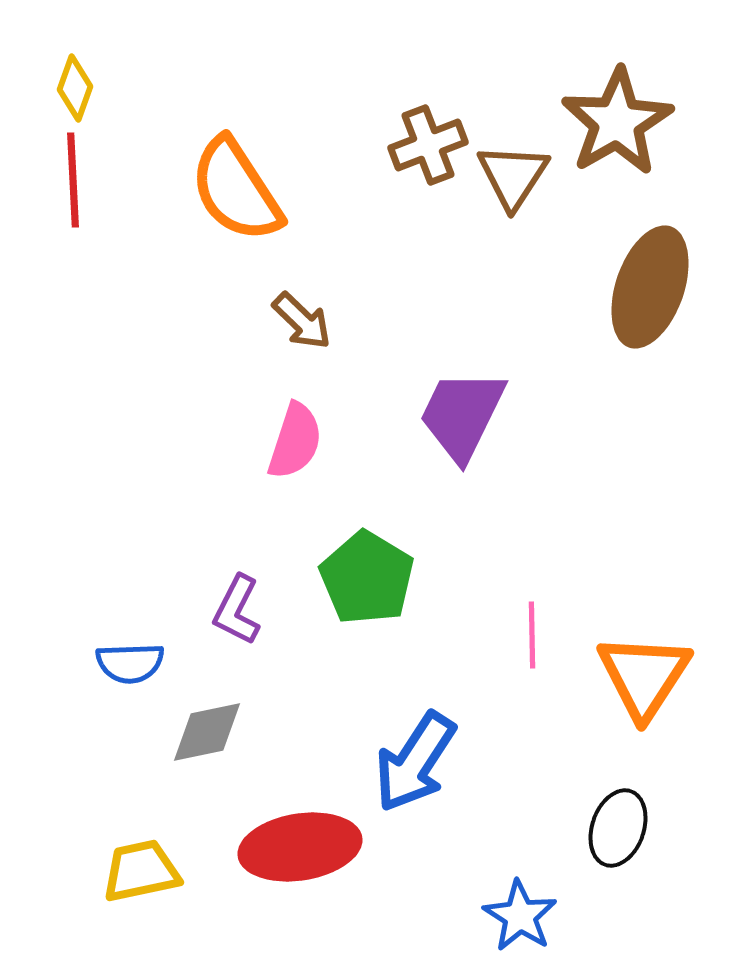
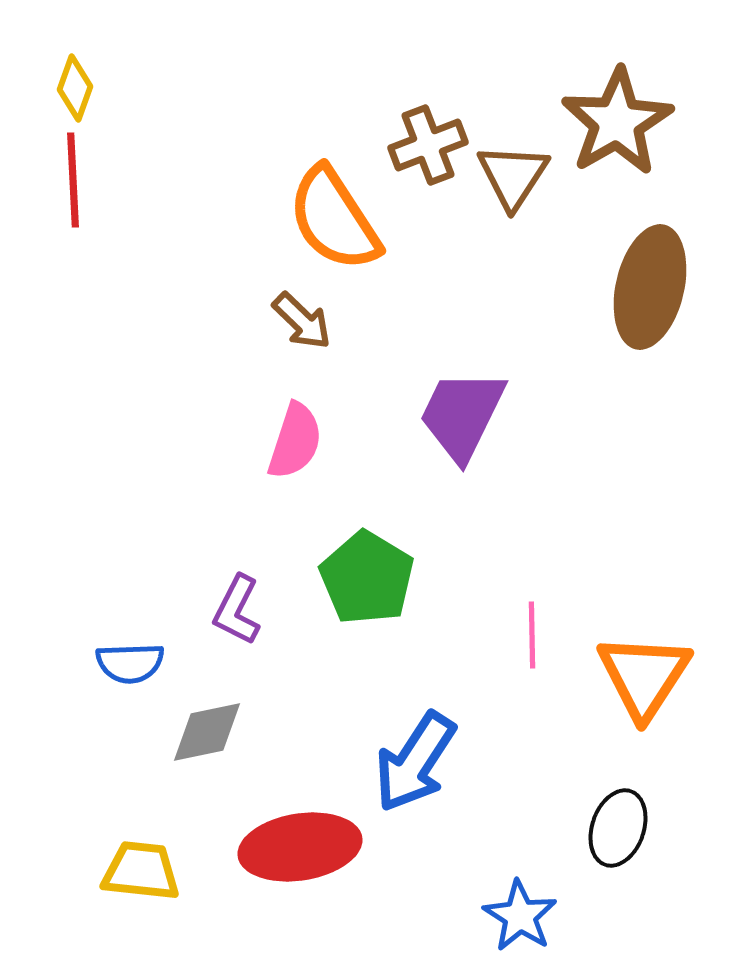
orange semicircle: moved 98 px right, 29 px down
brown ellipse: rotated 6 degrees counterclockwise
yellow trapezoid: rotated 18 degrees clockwise
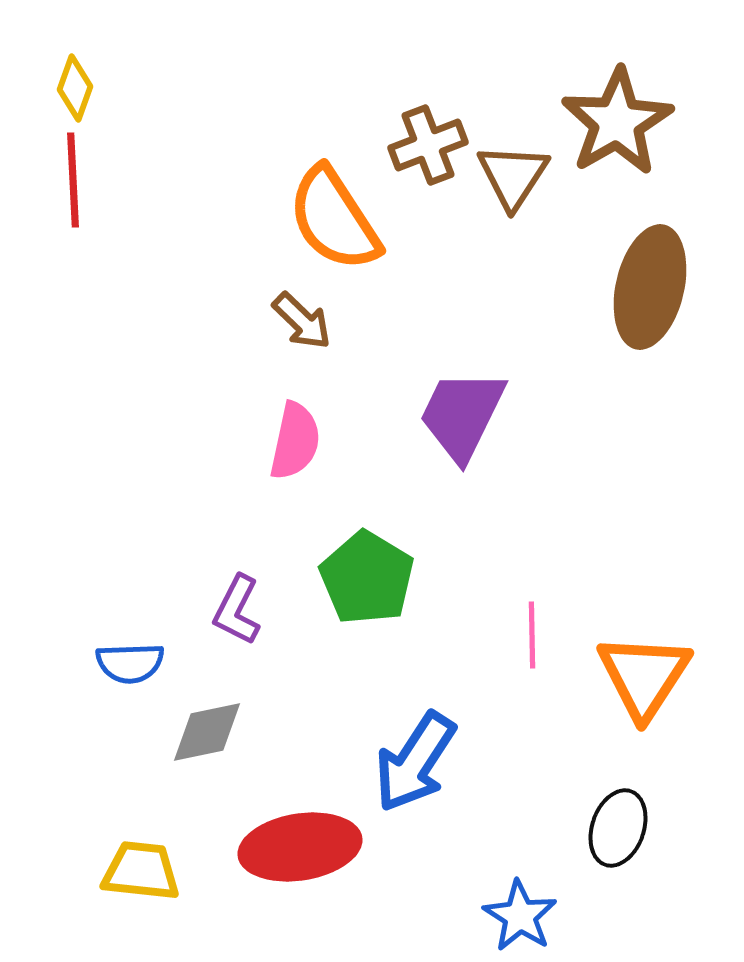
pink semicircle: rotated 6 degrees counterclockwise
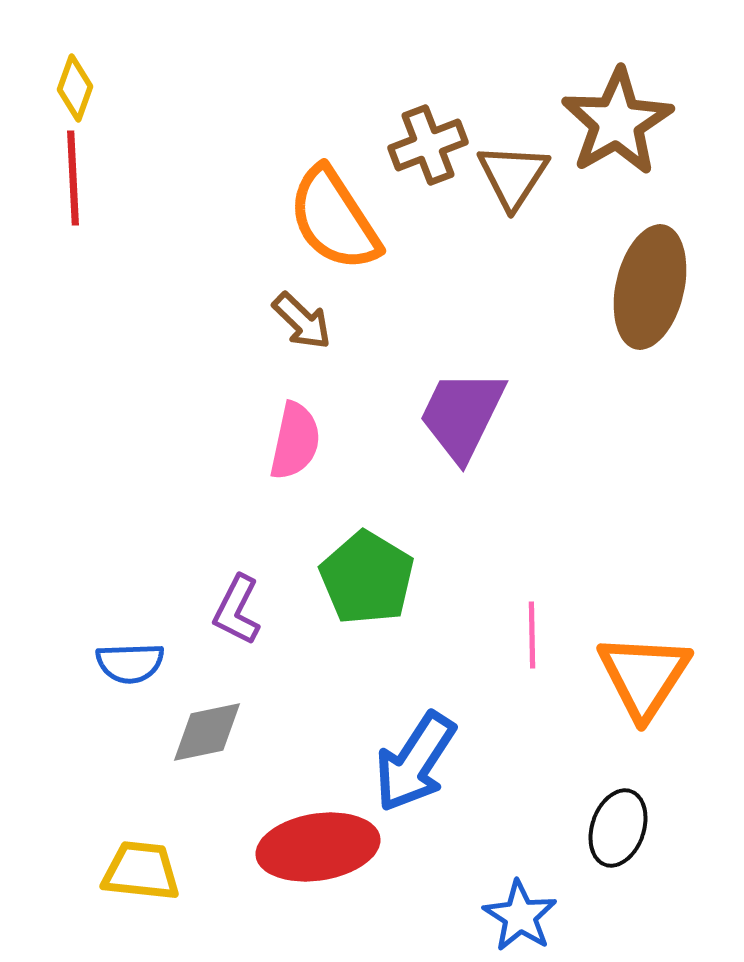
red line: moved 2 px up
red ellipse: moved 18 px right
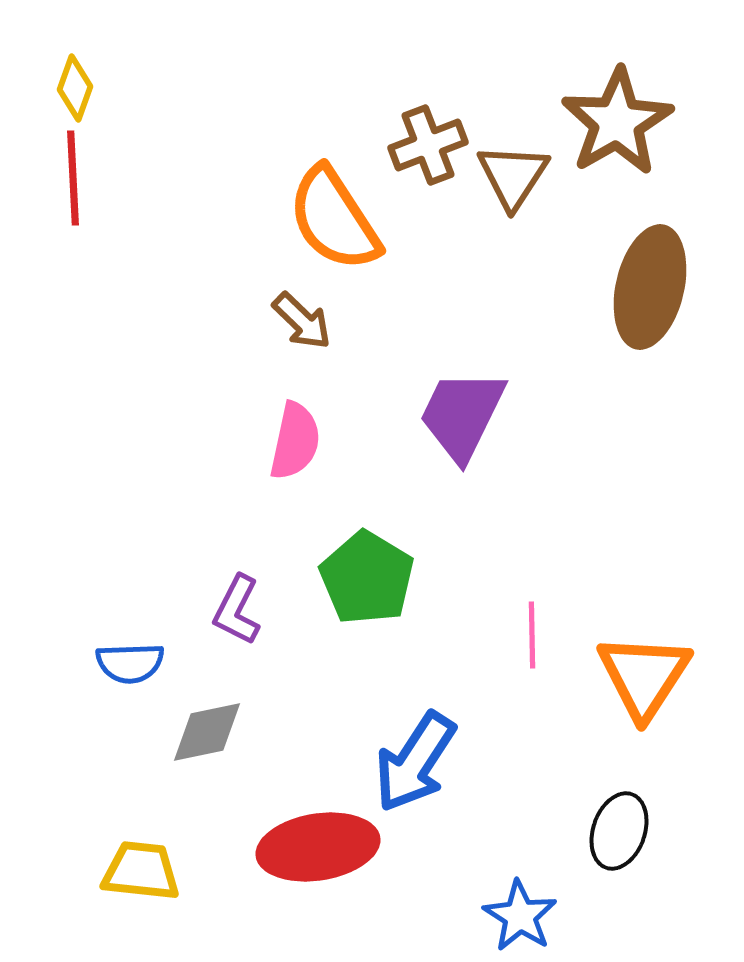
black ellipse: moved 1 px right, 3 px down
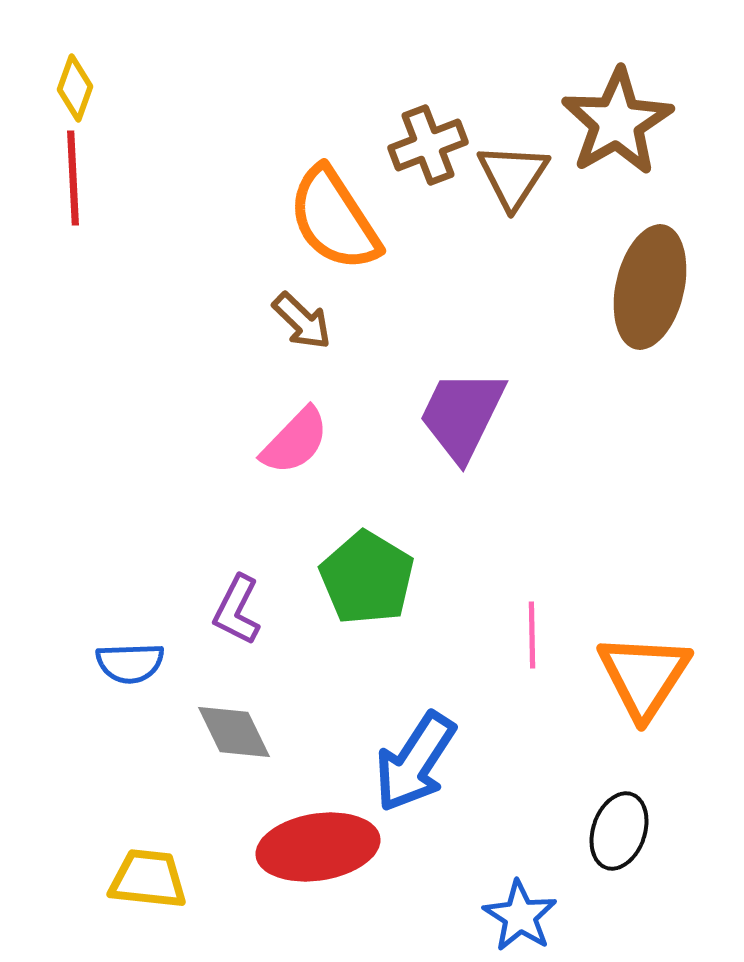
pink semicircle: rotated 32 degrees clockwise
gray diamond: moved 27 px right; rotated 76 degrees clockwise
yellow trapezoid: moved 7 px right, 8 px down
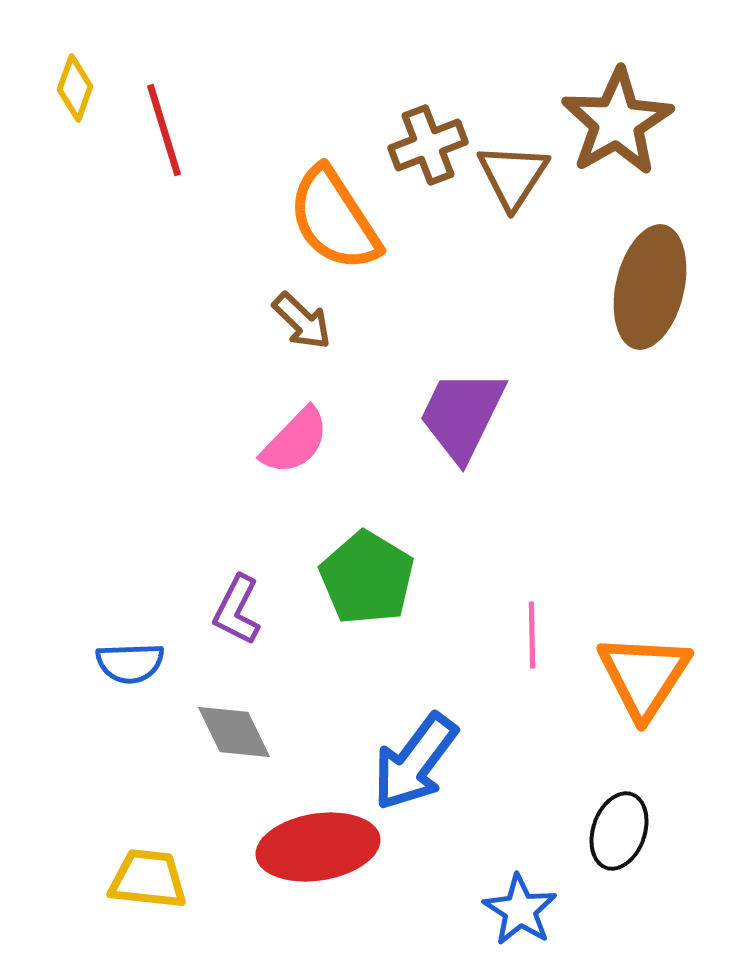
red line: moved 91 px right, 48 px up; rotated 14 degrees counterclockwise
blue arrow: rotated 4 degrees clockwise
blue star: moved 6 px up
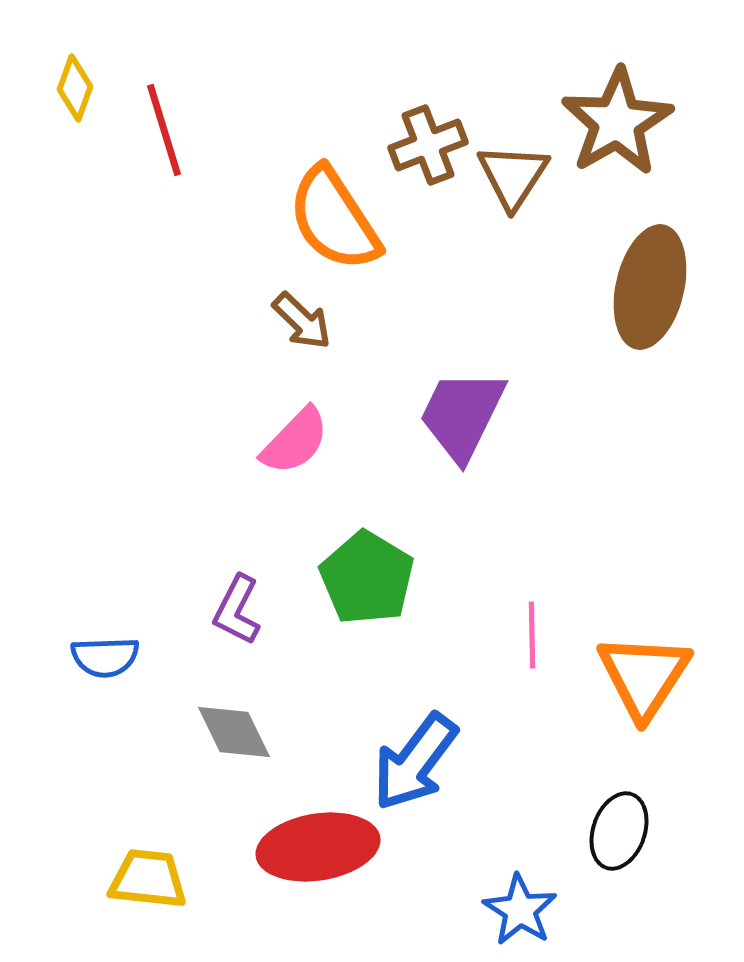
blue semicircle: moved 25 px left, 6 px up
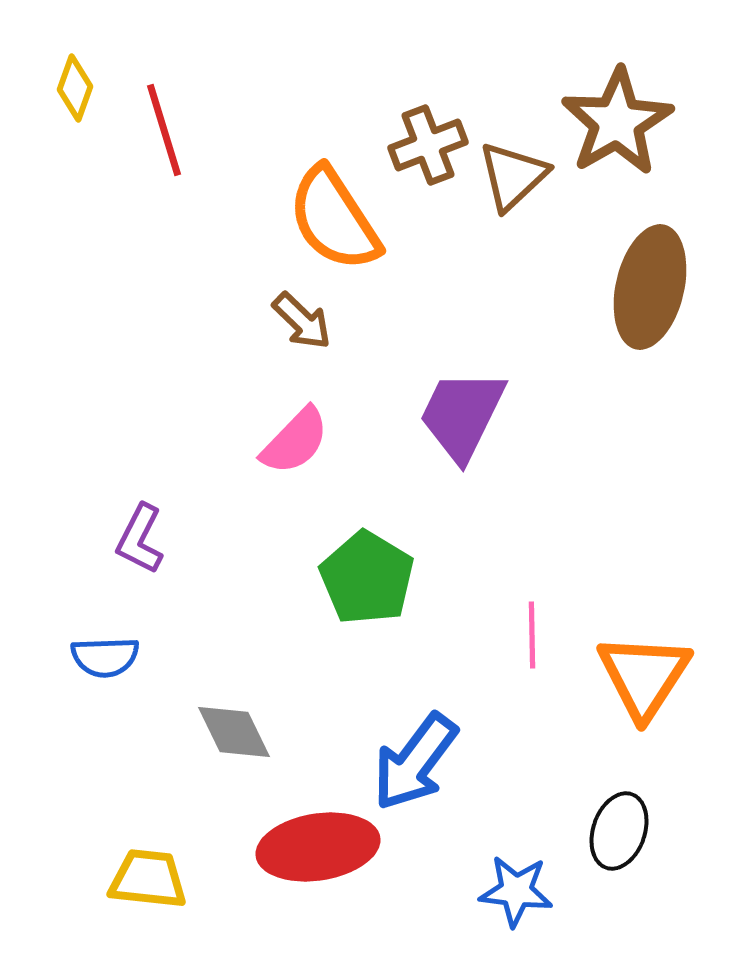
brown triangle: rotated 14 degrees clockwise
purple L-shape: moved 97 px left, 71 px up
blue star: moved 4 px left, 19 px up; rotated 26 degrees counterclockwise
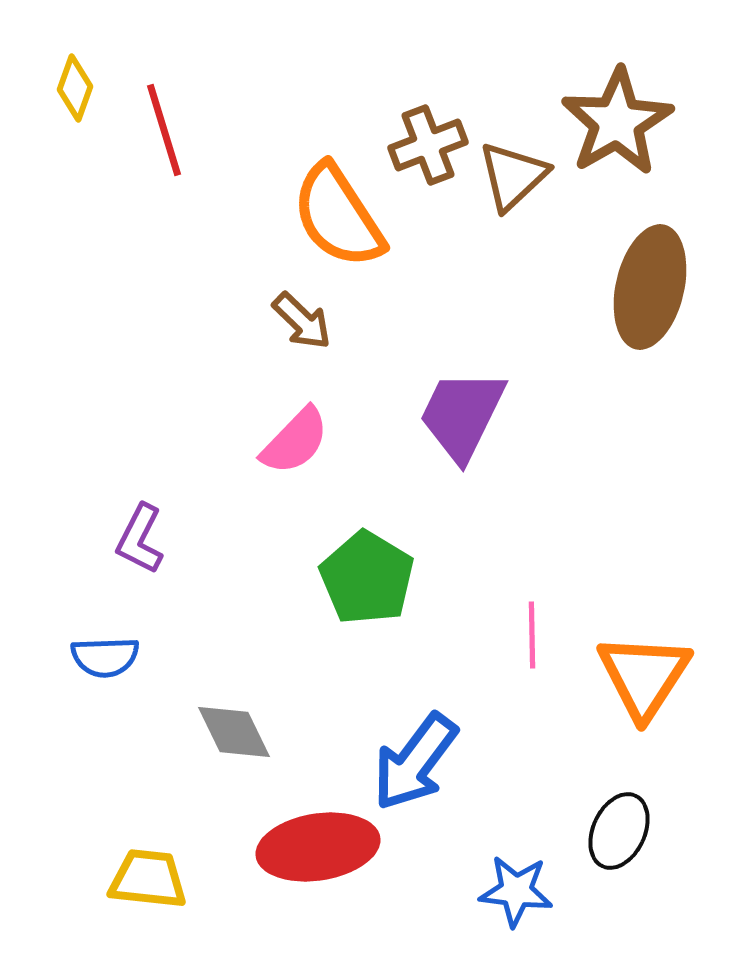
orange semicircle: moved 4 px right, 3 px up
black ellipse: rotated 6 degrees clockwise
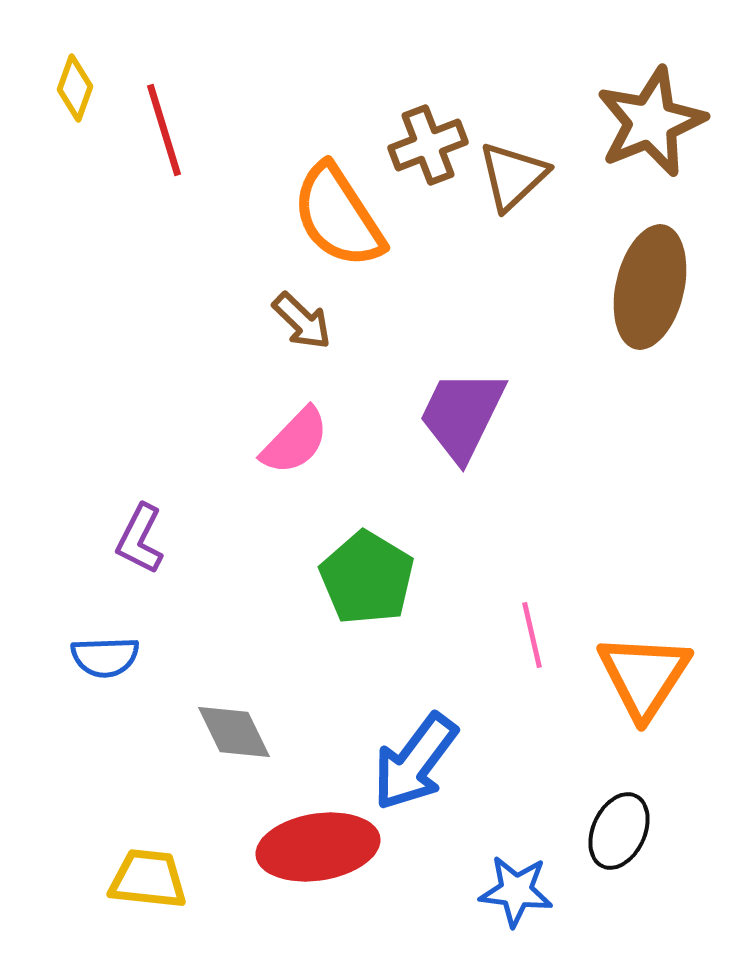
brown star: moved 34 px right; rotated 8 degrees clockwise
pink line: rotated 12 degrees counterclockwise
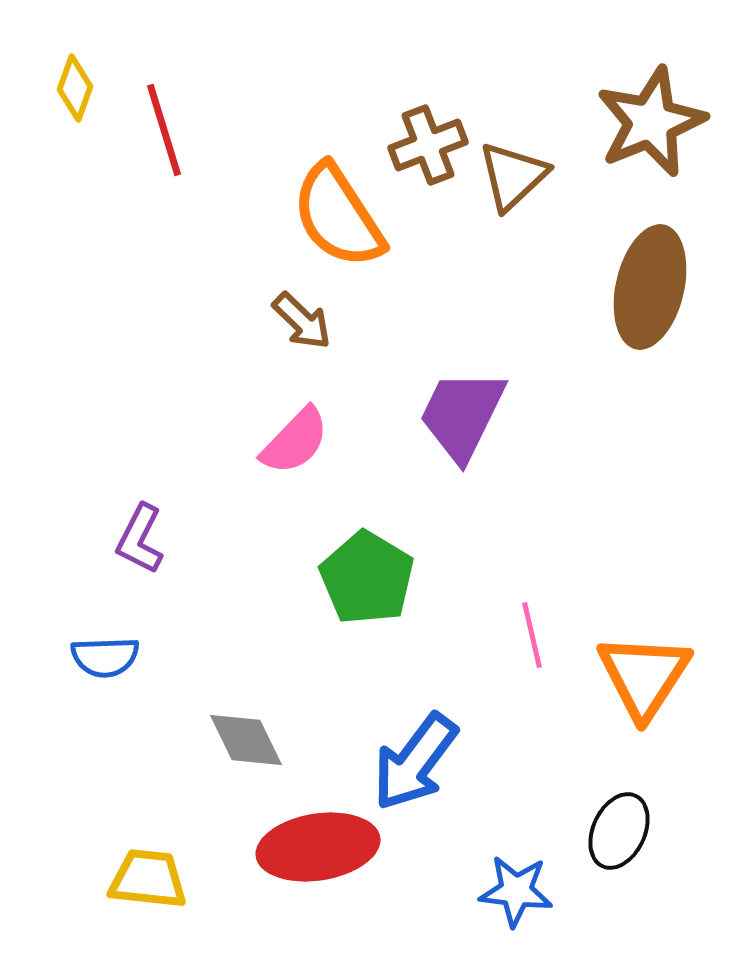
gray diamond: moved 12 px right, 8 px down
